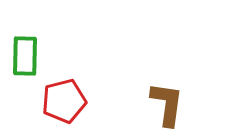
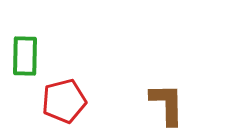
brown L-shape: rotated 9 degrees counterclockwise
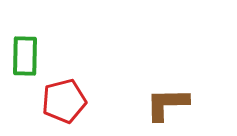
brown L-shape: rotated 90 degrees counterclockwise
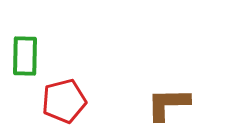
brown L-shape: moved 1 px right
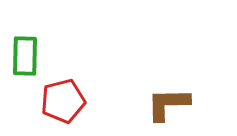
red pentagon: moved 1 px left
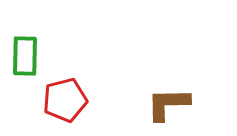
red pentagon: moved 2 px right, 1 px up
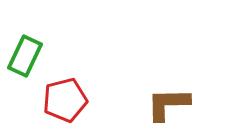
green rectangle: rotated 24 degrees clockwise
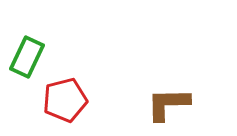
green rectangle: moved 2 px right, 1 px down
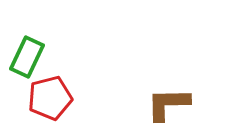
red pentagon: moved 15 px left, 2 px up
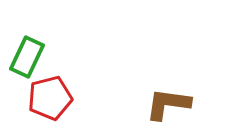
brown L-shape: rotated 9 degrees clockwise
